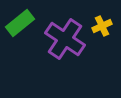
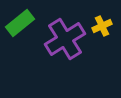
purple cross: rotated 24 degrees clockwise
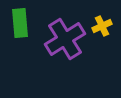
green rectangle: rotated 56 degrees counterclockwise
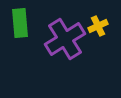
yellow cross: moved 4 px left
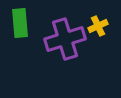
purple cross: rotated 15 degrees clockwise
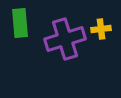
yellow cross: moved 3 px right, 3 px down; rotated 18 degrees clockwise
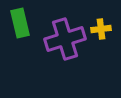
green rectangle: rotated 8 degrees counterclockwise
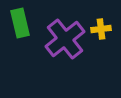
purple cross: rotated 21 degrees counterclockwise
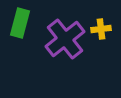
green rectangle: rotated 28 degrees clockwise
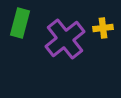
yellow cross: moved 2 px right, 1 px up
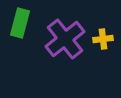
yellow cross: moved 11 px down
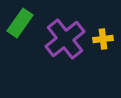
green rectangle: rotated 20 degrees clockwise
